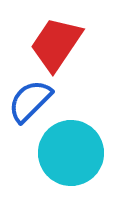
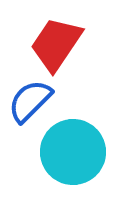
cyan circle: moved 2 px right, 1 px up
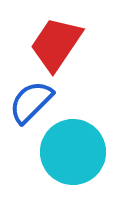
blue semicircle: moved 1 px right, 1 px down
